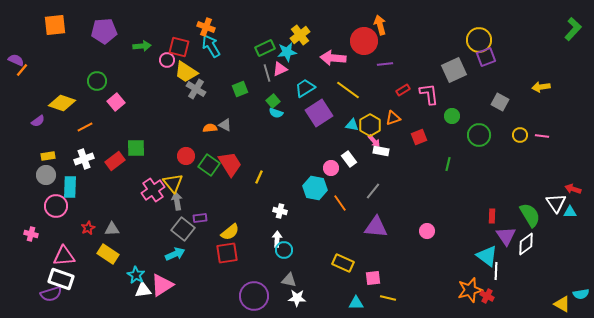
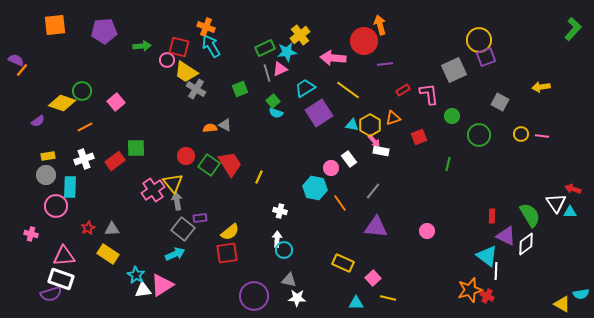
green circle at (97, 81): moved 15 px left, 10 px down
yellow circle at (520, 135): moved 1 px right, 1 px up
purple triangle at (506, 236): rotated 30 degrees counterclockwise
pink square at (373, 278): rotated 35 degrees counterclockwise
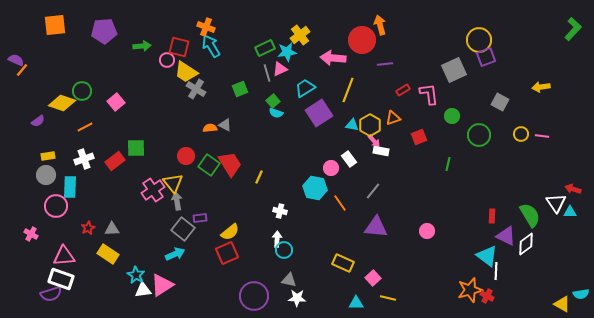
red circle at (364, 41): moved 2 px left, 1 px up
yellow line at (348, 90): rotated 75 degrees clockwise
pink cross at (31, 234): rotated 16 degrees clockwise
red square at (227, 253): rotated 15 degrees counterclockwise
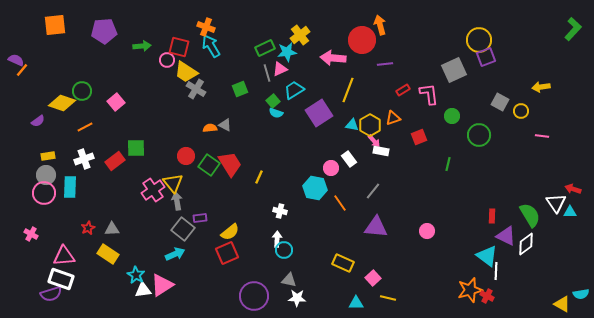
cyan trapezoid at (305, 88): moved 11 px left, 2 px down
yellow circle at (521, 134): moved 23 px up
pink circle at (56, 206): moved 12 px left, 13 px up
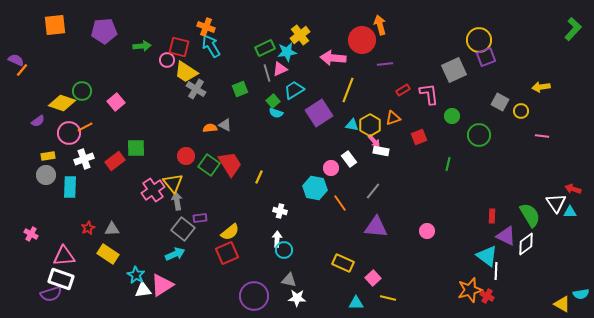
pink circle at (44, 193): moved 25 px right, 60 px up
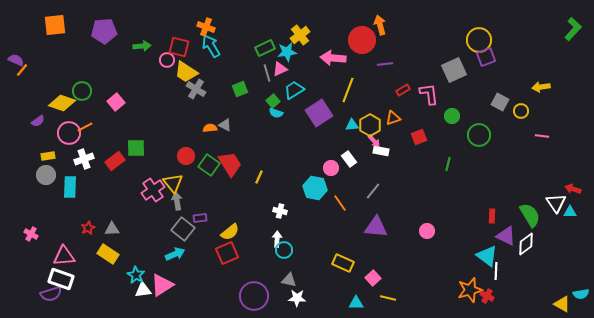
cyan triangle at (352, 125): rotated 16 degrees counterclockwise
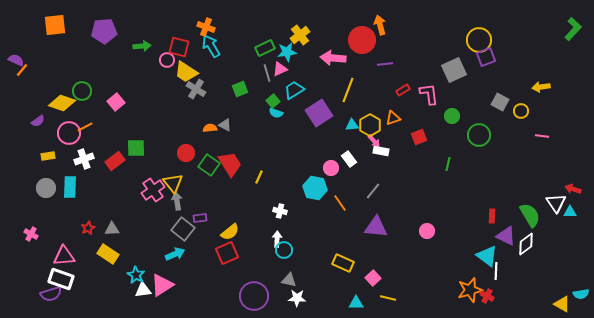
red circle at (186, 156): moved 3 px up
gray circle at (46, 175): moved 13 px down
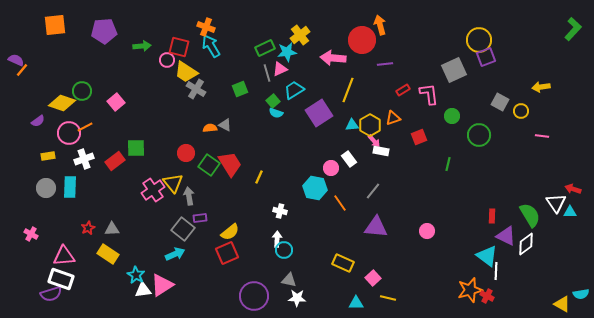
gray arrow at (177, 201): moved 12 px right, 5 px up
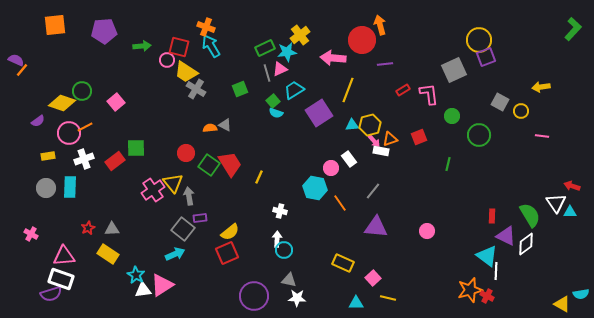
orange triangle at (393, 118): moved 3 px left, 21 px down
yellow hexagon at (370, 125): rotated 15 degrees clockwise
red arrow at (573, 189): moved 1 px left, 3 px up
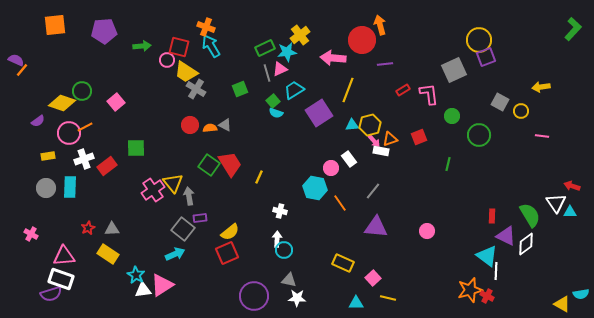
red circle at (186, 153): moved 4 px right, 28 px up
red rectangle at (115, 161): moved 8 px left, 5 px down
